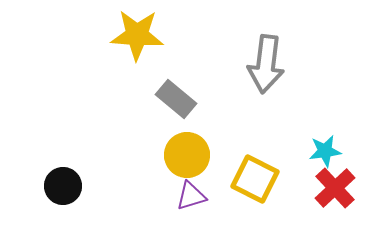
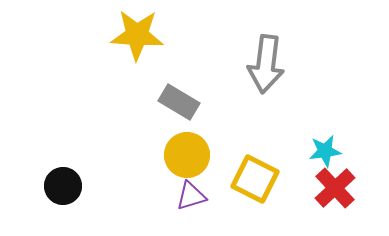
gray rectangle: moved 3 px right, 3 px down; rotated 9 degrees counterclockwise
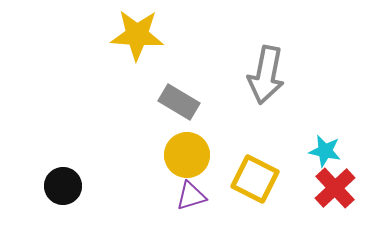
gray arrow: moved 11 px down; rotated 4 degrees clockwise
cyan star: rotated 20 degrees clockwise
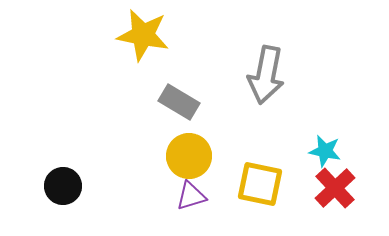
yellow star: moved 6 px right; rotated 8 degrees clockwise
yellow circle: moved 2 px right, 1 px down
yellow square: moved 5 px right, 5 px down; rotated 15 degrees counterclockwise
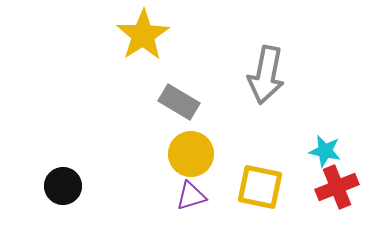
yellow star: rotated 28 degrees clockwise
yellow circle: moved 2 px right, 2 px up
yellow square: moved 3 px down
red cross: moved 2 px right, 1 px up; rotated 21 degrees clockwise
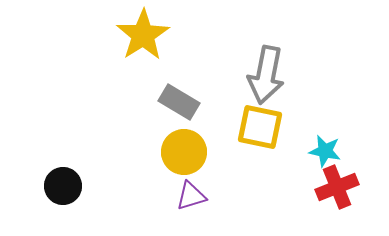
yellow circle: moved 7 px left, 2 px up
yellow square: moved 60 px up
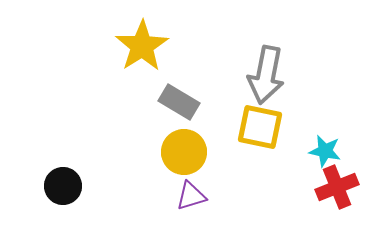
yellow star: moved 1 px left, 11 px down
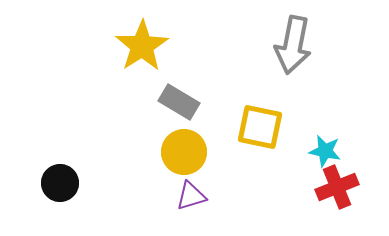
gray arrow: moved 27 px right, 30 px up
black circle: moved 3 px left, 3 px up
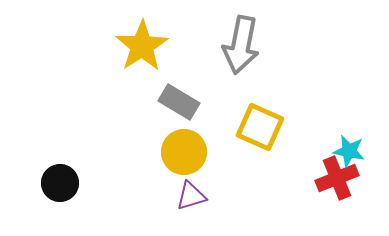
gray arrow: moved 52 px left
yellow square: rotated 12 degrees clockwise
cyan star: moved 24 px right
red cross: moved 9 px up
